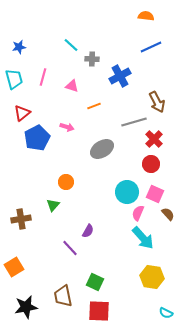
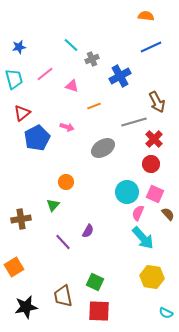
gray cross: rotated 24 degrees counterclockwise
pink line: moved 2 px right, 3 px up; rotated 36 degrees clockwise
gray ellipse: moved 1 px right, 1 px up
purple line: moved 7 px left, 6 px up
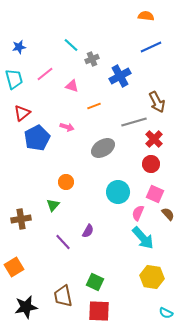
cyan circle: moved 9 px left
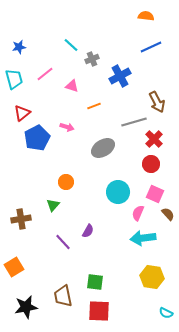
cyan arrow: rotated 125 degrees clockwise
green square: rotated 18 degrees counterclockwise
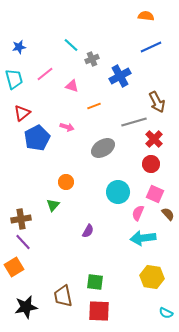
purple line: moved 40 px left
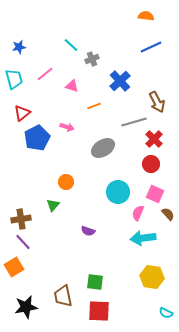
blue cross: moved 5 px down; rotated 15 degrees counterclockwise
purple semicircle: rotated 80 degrees clockwise
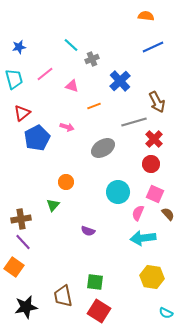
blue line: moved 2 px right
orange square: rotated 24 degrees counterclockwise
red square: rotated 30 degrees clockwise
